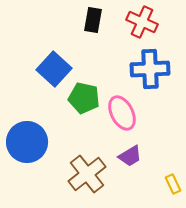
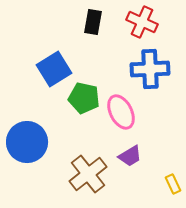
black rectangle: moved 2 px down
blue square: rotated 16 degrees clockwise
pink ellipse: moved 1 px left, 1 px up
brown cross: moved 1 px right
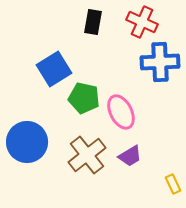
blue cross: moved 10 px right, 7 px up
brown cross: moved 1 px left, 19 px up
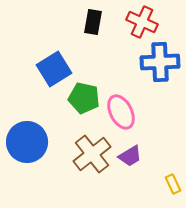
brown cross: moved 5 px right, 1 px up
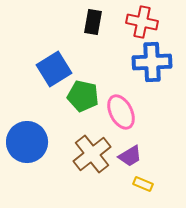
red cross: rotated 12 degrees counterclockwise
blue cross: moved 8 px left
green pentagon: moved 1 px left, 2 px up
yellow rectangle: moved 30 px left; rotated 42 degrees counterclockwise
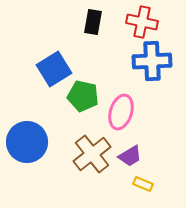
blue cross: moved 1 px up
pink ellipse: rotated 44 degrees clockwise
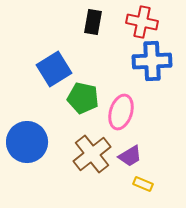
green pentagon: moved 2 px down
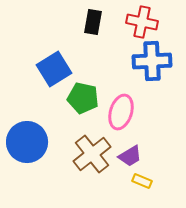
yellow rectangle: moved 1 px left, 3 px up
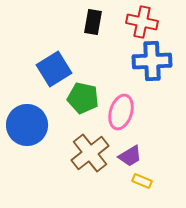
blue circle: moved 17 px up
brown cross: moved 2 px left, 1 px up
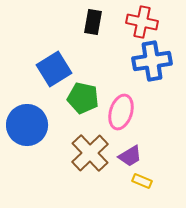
blue cross: rotated 6 degrees counterclockwise
brown cross: rotated 6 degrees counterclockwise
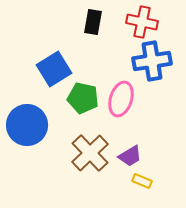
pink ellipse: moved 13 px up
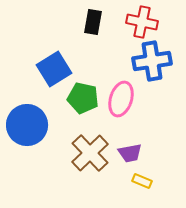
purple trapezoid: moved 3 px up; rotated 20 degrees clockwise
